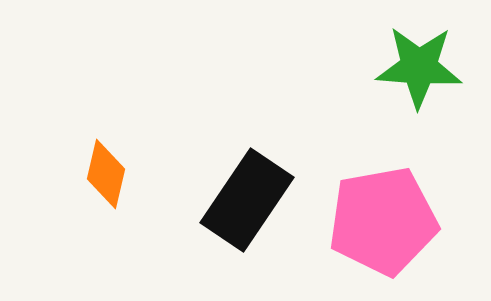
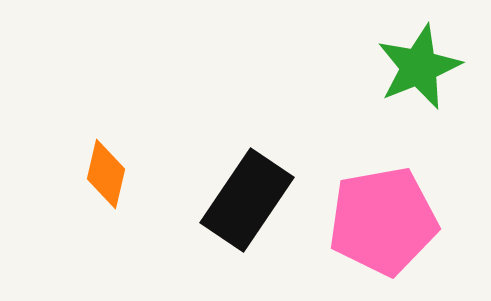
green star: rotated 26 degrees counterclockwise
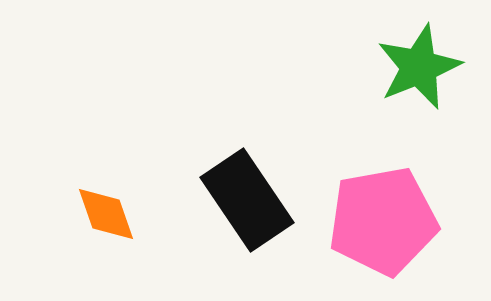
orange diamond: moved 40 px down; rotated 32 degrees counterclockwise
black rectangle: rotated 68 degrees counterclockwise
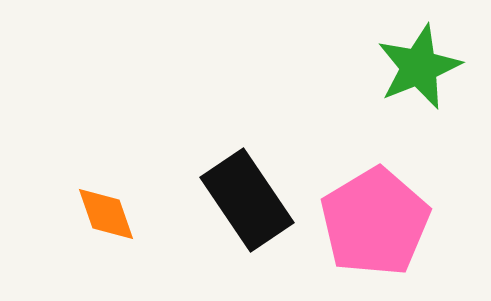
pink pentagon: moved 8 px left, 1 px down; rotated 21 degrees counterclockwise
